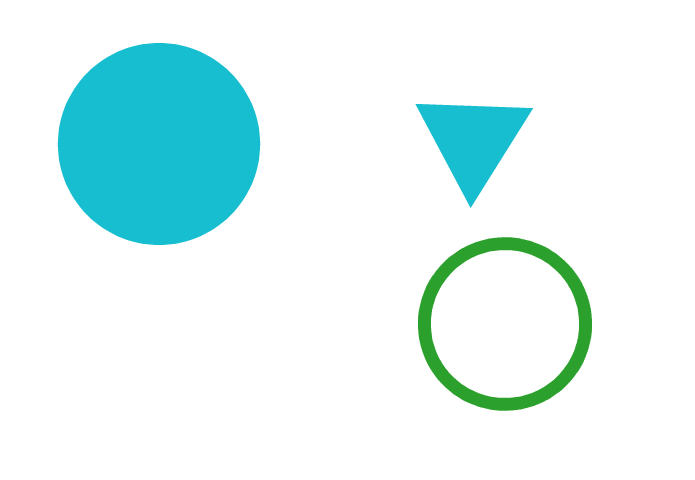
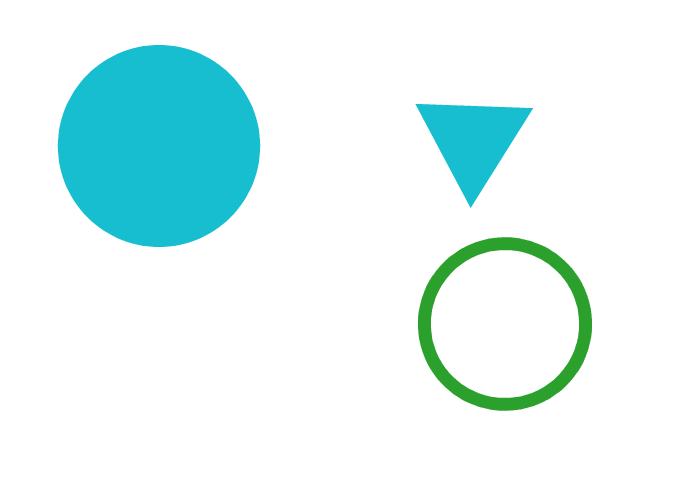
cyan circle: moved 2 px down
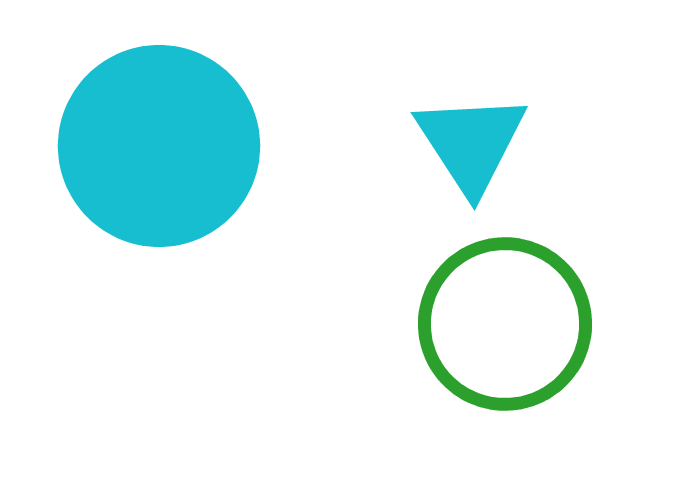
cyan triangle: moved 2 px left, 3 px down; rotated 5 degrees counterclockwise
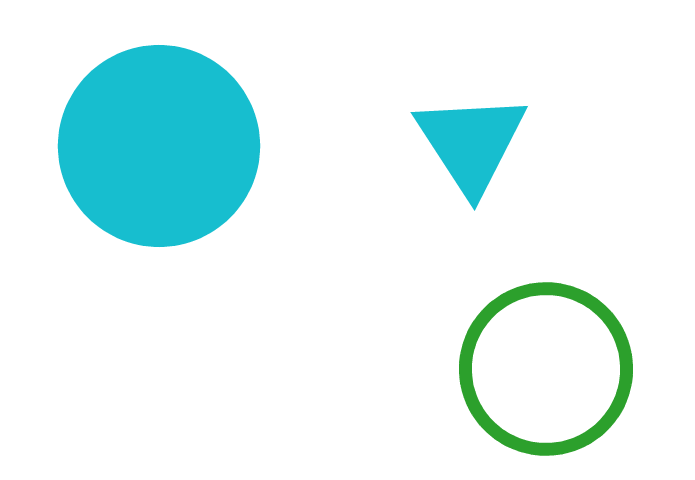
green circle: moved 41 px right, 45 px down
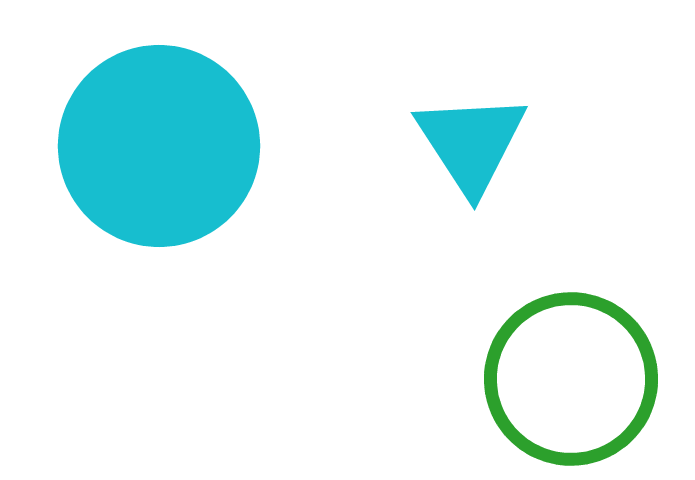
green circle: moved 25 px right, 10 px down
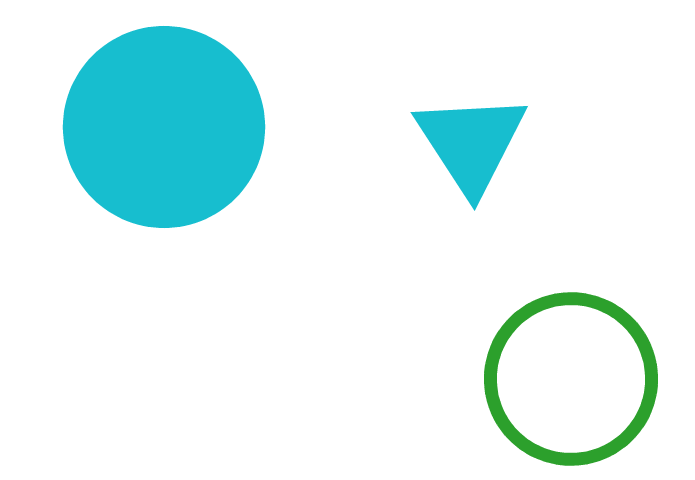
cyan circle: moved 5 px right, 19 px up
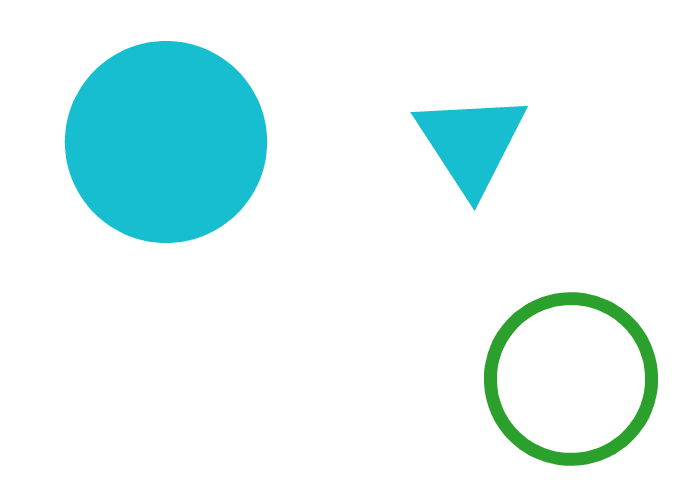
cyan circle: moved 2 px right, 15 px down
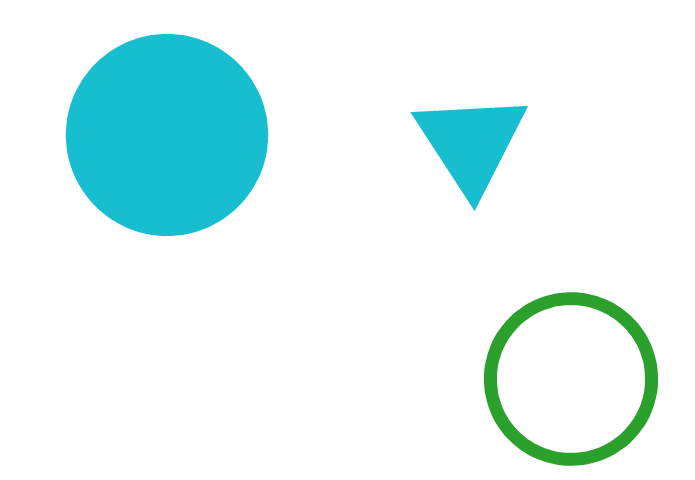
cyan circle: moved 1 px right, 7 px up
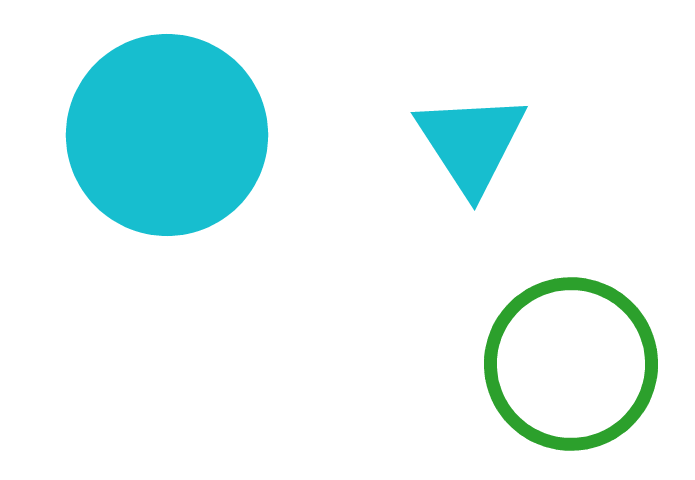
green circle: moved 15 px up
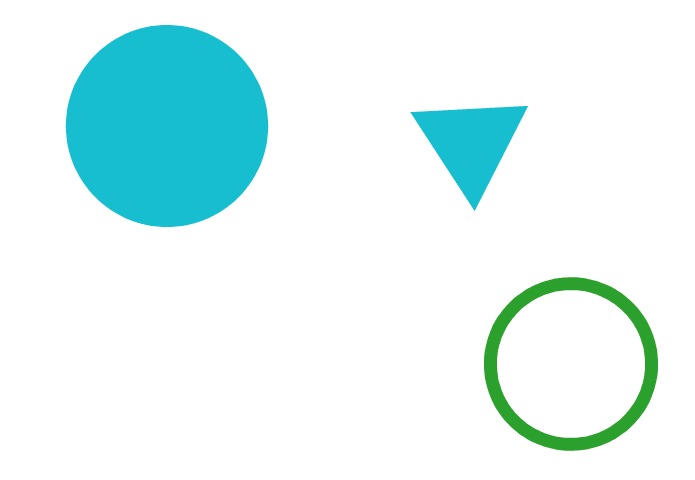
cyan circle: moved 9 px up
